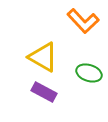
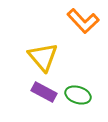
yellow triangle: rotated 20 degrees clockwise
green ellipse: moved 11 px left, 22 px down
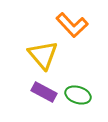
orange L-shape: moved 11 px left, 4 px down
yellow triangle: moved 2 px up
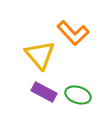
orange L-shape: moved 1 px right, 8 px down
yellow triangle: moved 3 px left
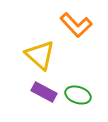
orange L-shape: moved 3 px right, 8 px up
yellow triangle: rotated 8 degrees counterclockwise
